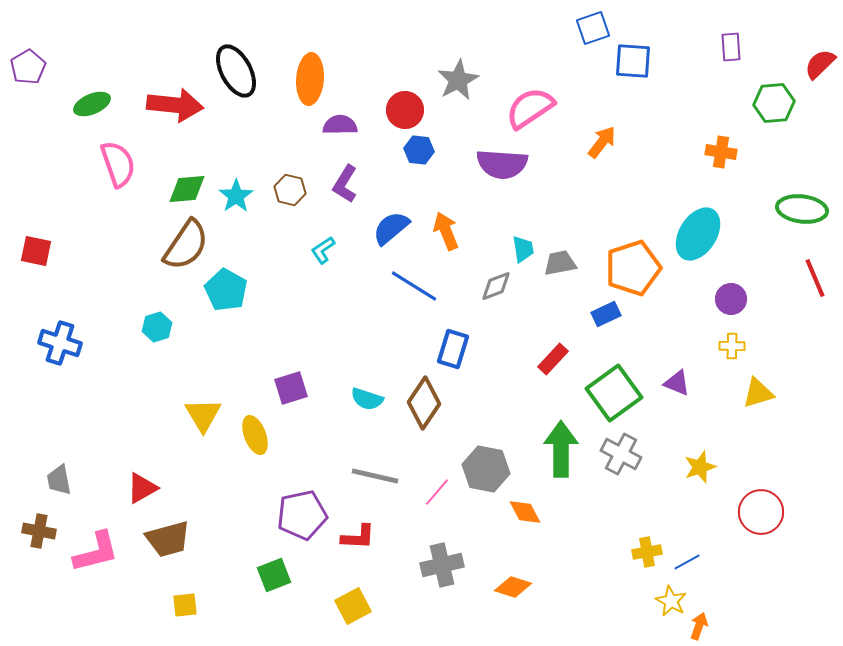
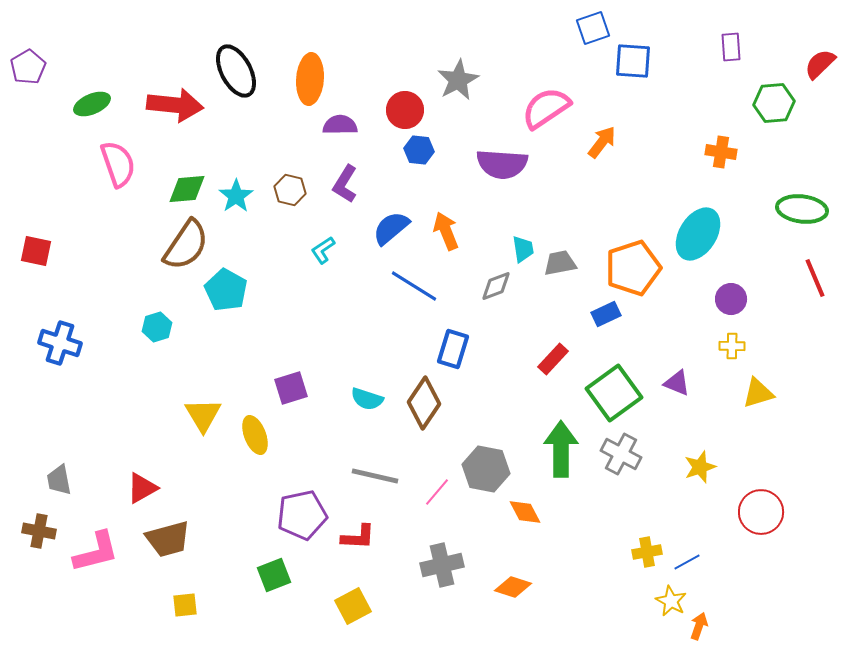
pink semicircle at (530, 108): moved 16 px right
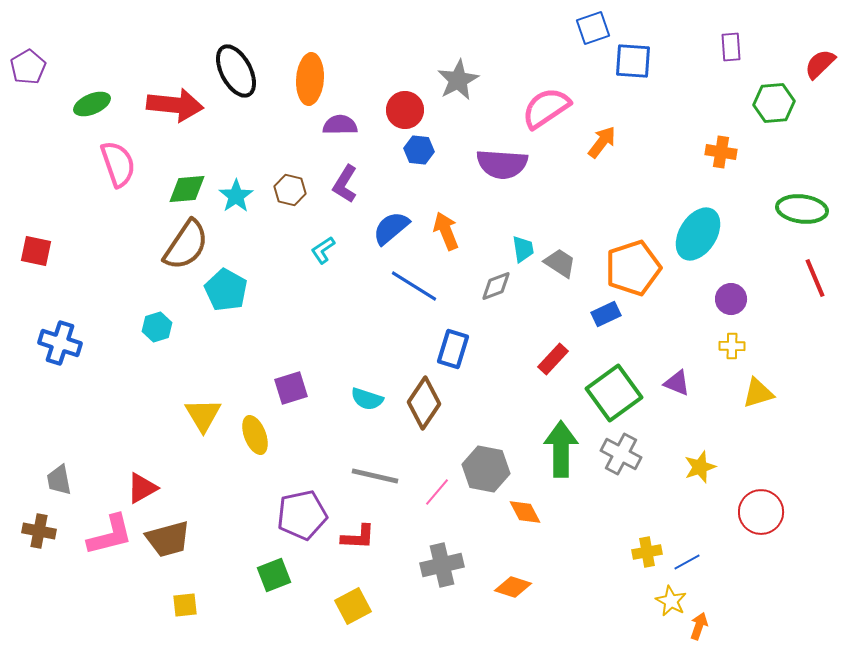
gray trapezoid at (560, 263): rotated 44 degrees clockwise
pink L-shape at (96, 552): moved 14 px right, 17 px up
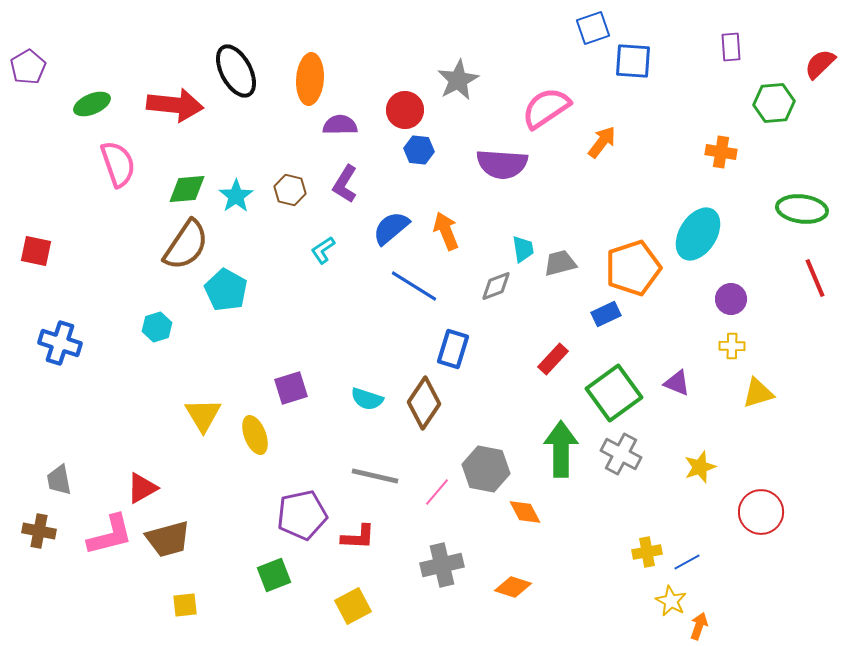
gray trapezoid at (560, 263): rotated 48 degrees counterclockwise
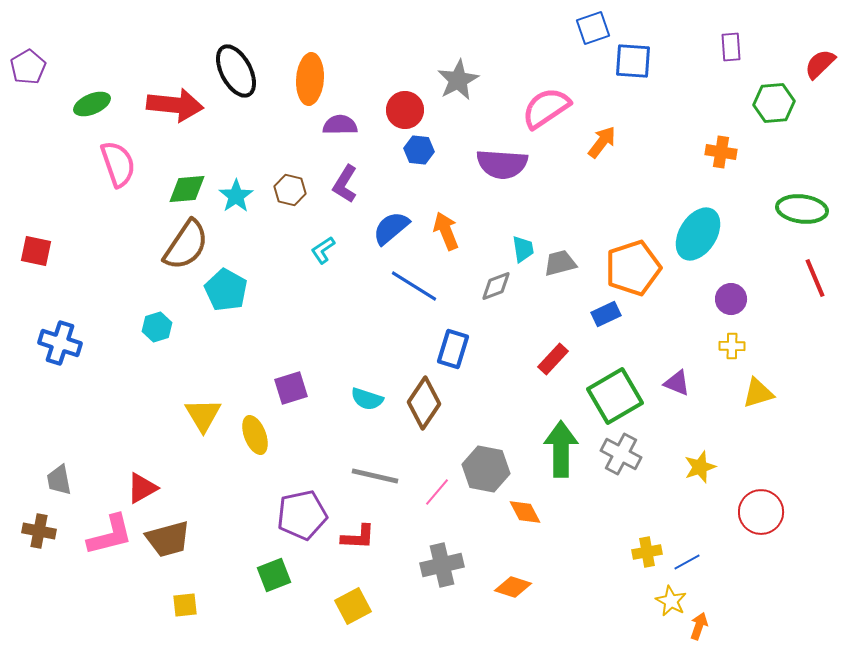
green square at (614, 393): moved 1 px right, 3 px down; rotated 6 degrees clockwise
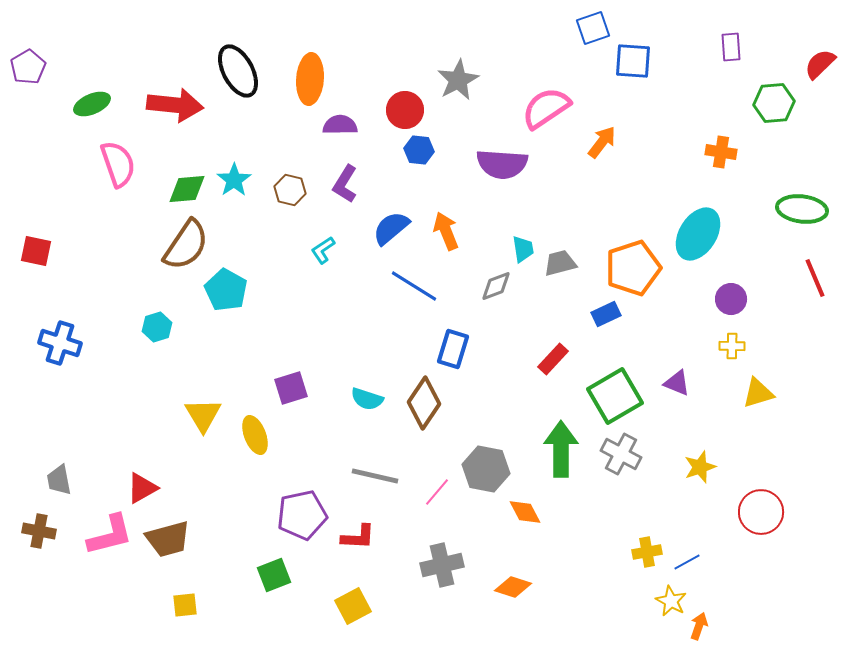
black ellipse at (236, 71): moved 2 px right
cyan star at (236, 196): moved 2 px left, 16 px up
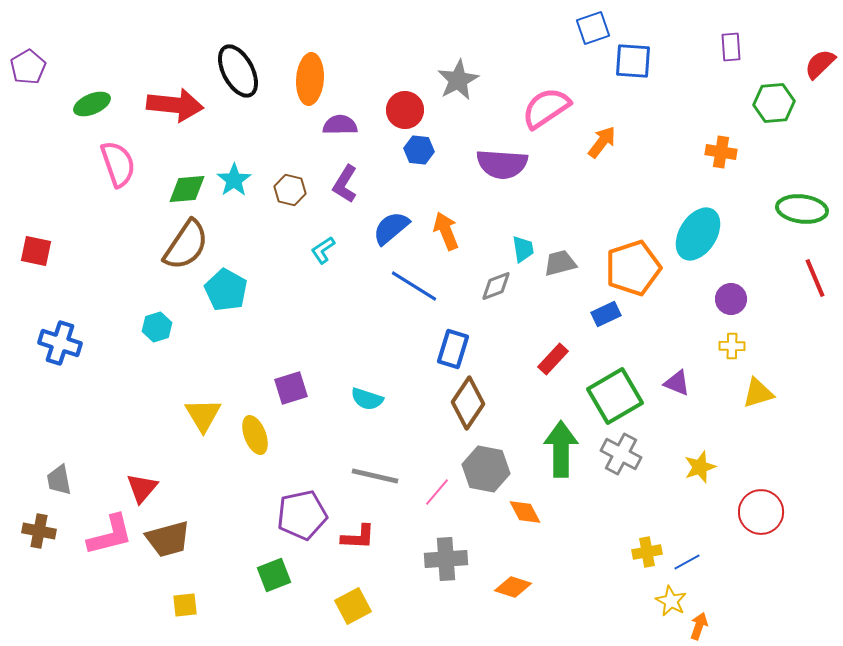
brown diamond at (424, 403): moved 44 px right
red triangle at (142, 488): rotated 20 degrees counterclockwise
gray cross at (442, 565): moved 4 px right, 6 px up; rotated 9 degrees clockwise
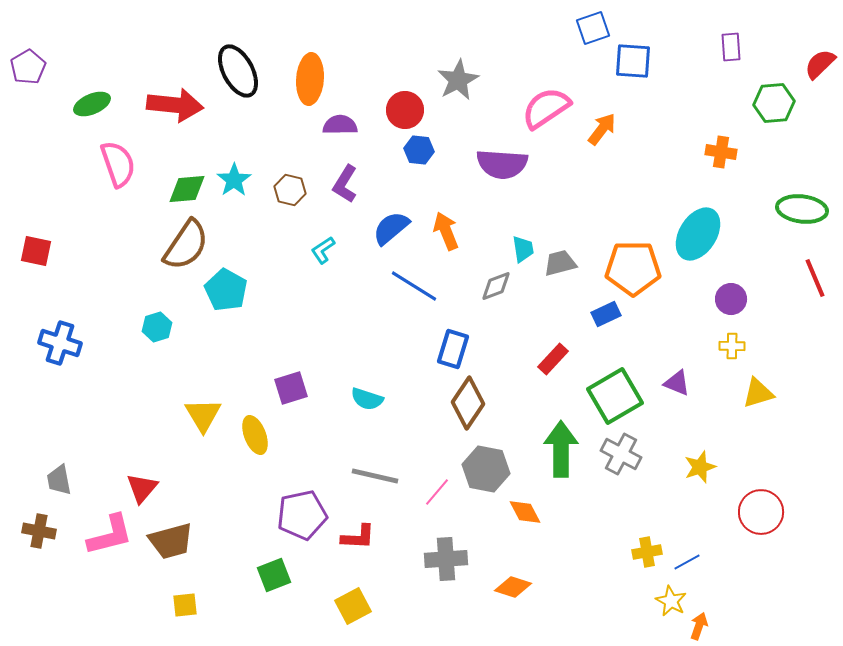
orange arrow at (602, 142): moved 13 px up
orange pentagon at (633, 268): rotated 18 degrees clockwise
brown trapezoid at (168, 539): moved 3 px right, 2 px down
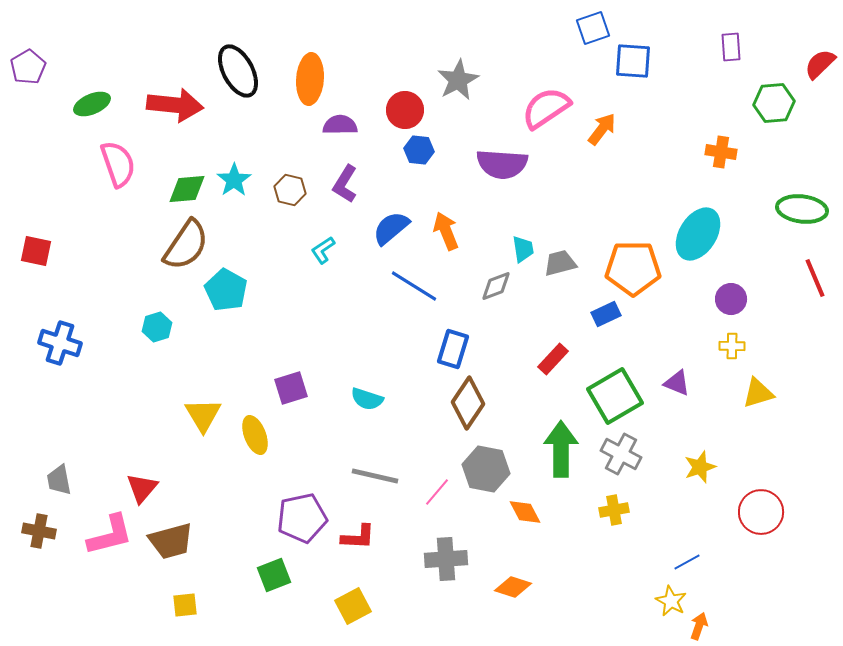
purple pentagon at (302, 515): moved 3 px down
yellow cross at (647, 552): moved 33 px left, 42 px up
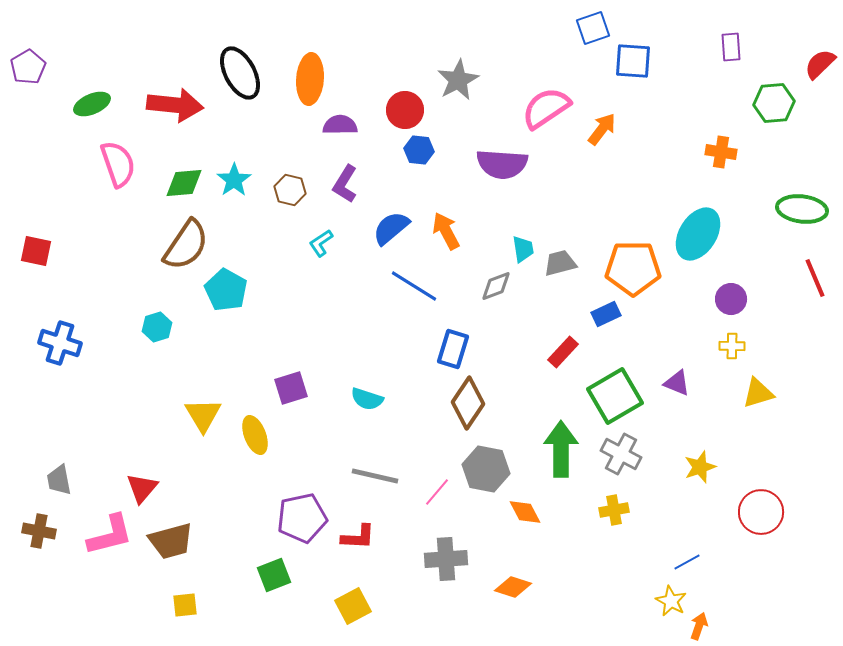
black ellipse at (238, 71): moved 2 px right, 2 px down
green diamond at (187, 189): moved 3 px left, 6 px up
orange arrow at (446, 231): rotated 6 degrees counterclockwise
cyan L-shape at (323, 250): moved 2 px left, 7 px up
red rectangle at (553, 359): moved 10 px right, 7 px up
